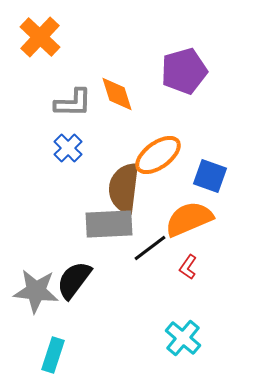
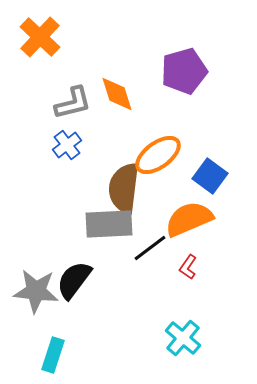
gray L-shape: rotated 15 degrees counterclockwise
blue cross: moved 1 px left, 3 px up; rotated 8 degrees clockwise
blue square: rotated 16 degrees clockwise
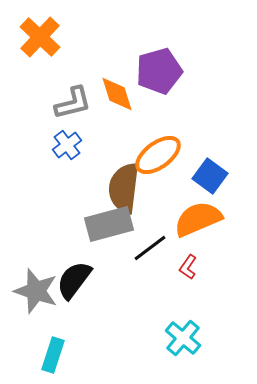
purple pentagon: moved 25 px left
orange semicircle: moved 9 px right
gray rectangle: rotated 12 degrees counterclockwise
gray star: rotated 12 degrees clockwise
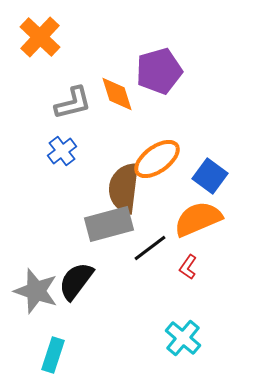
blue cross: moved 5 px left, 6 px down
orange ellipse: moved 1 px left, 4 px down
black semicircle: moved 2 px right, 1 px down
